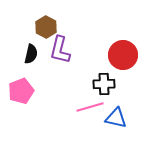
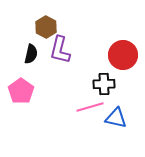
pink pentagon: rotated 15 degrees counterclockwise
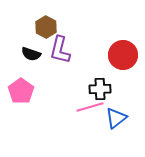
black semicircle: rotated 96 degrees clockwise
black cross: moved 4 px left, 5 px down
blue triangle: rotated 50 degrees counterclockwise
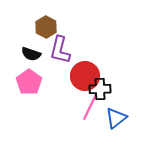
red circle: moved 38 px left, 21 px down
pink pentagon: moved 8 px right, 9 px up
pink line: rotated 48 degrees counterclockwise
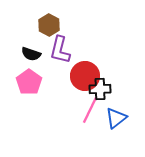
brown hexagon: moved 3 px right, 2 px up
pink line: moved 3 px down
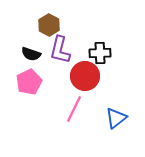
pink pentagon: rotated 10 degrees clockwise
black cross: moved 36 px up
pink line: moved 16 px left, 1 px up
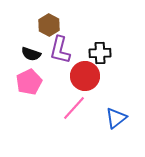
pink line: moved 1 px up; rotated 16 degrees clockwise
